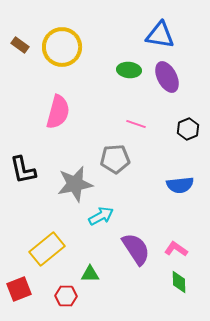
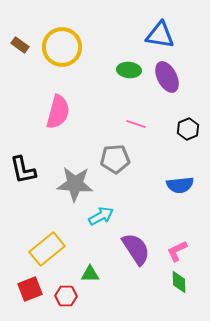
gray star: rotated 15 degrees clockwise
pink L-shape: moved 1 px right, 2 px down; rotated 60 degrees counterclockwise
red square: moved 11 px right
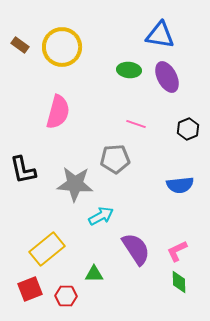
green triangle: moved 4 px right
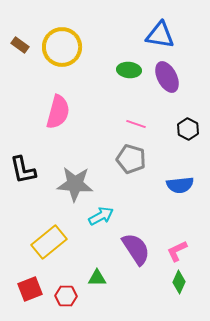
black hexagon: rotated 10 degrees counterclockwise
gray pentagon: moved 16 px right; rotated 20 degrees clockwise
yellow rectangle: moved 2 px right, 7 px up
green triangle: moved 3 px right, 4 px down
green diamond: rotated 25 degrees clockwise
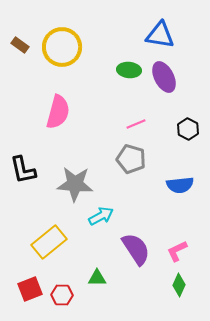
purple ellipse: moved 3 px left
pink line: rotated 42 degrees counterclockwise
green diamond: moved 3 px down
red hexagon: moved 4 px left, 1 px up
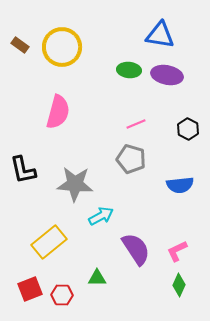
purple ellipse: moved 3 px right, 2 px up; rotated 52 degrees counterclockwise
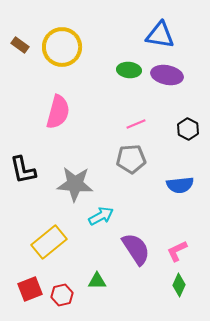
gray pentagon: rotated 20 degrees counterclockwise
green triangle: moved 3 px down
red hexagon: rotated 15 degrees counterclockwise
